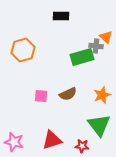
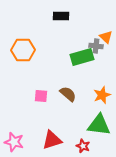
orange hexagon: rotated 15 degrees clockwise
brown semicircle: rotated 114 degrees counterclockwise
green triangle: rotated 45 degrees counterclockwise
red star: moved 1 px right; rotated 16 degrees clockwise
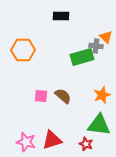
brown semicircle: moved 5 px left, 2 px down
pink star: moved 12 px right
red star: moved 3 px right, 2 px up
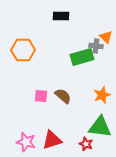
green triangle: moved 1 px right, 2 px down
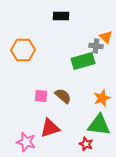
green rectangle: moved 1 px right, 4 px down
orange star: moved 3 px down
green triangle: moved 1 px left, 2 px up
red triangle: moved 2 px left, 12 px up
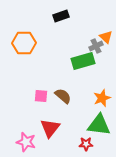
black rectangle: rotated 21 degrees counterclockwise
gray cross: rotated 32 degrees counterclockwise
orange hexagon: moved 1 px right, 7 px up
red triangle: rotated 35 degrees counterclockwise
red star: rotated 24 degrees counterclockwise
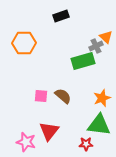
red triangle: moved 1 px left, 3 px down
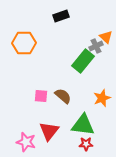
green rectangle: rotated 35 degrees counterclockwise
green triangle: moved 16 px left
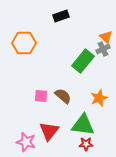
gray cross: moved 7 px right, 3 px down
orange star: moved 3 px left
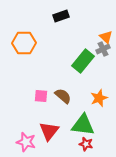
red star: rotated 16 degrees clockwise
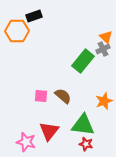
black rectangle: moved 27 px left
orange hexagon: moved 7 px left, 12 px up
orange star: moved 5 px right, 3 px down
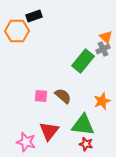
orange star: moved 2 px left
